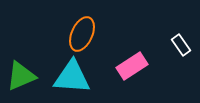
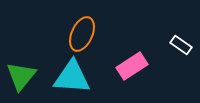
white rectangle: rotated 20 degrees counterclockwise
green triangle: rotated 28 degrees counterclockwise
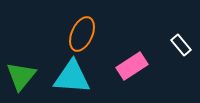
white rectangle: rotated 15 degrees clockwise
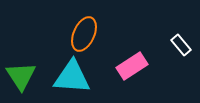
orange ellipse: moved 2 px right
green triangle: rotated 12 degrees counterclockwise
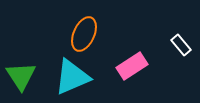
cyan triangle: rotated 27 degrees counterclockwise
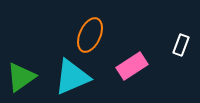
orange ellipse: moved 6 px right, 1 px down
white rectangle: rotated 60 degrees clockwise
green triangle: moved 1 px down; rotated 28 degrees clockwise
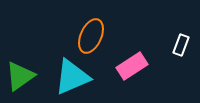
orange ellipse: moved 1 px right, 1 px down
green triangle: moved 1 px left, 1 px up
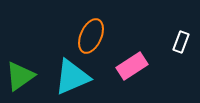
white rectangle: moved 3 px up
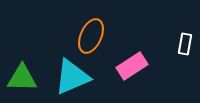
white rectangle: moved 4 px right, 2 px down; rotated 10 degrees counterclockwise
green triangle: moved 2 px right, 2 px down; rotated 36 degrees clockwise
